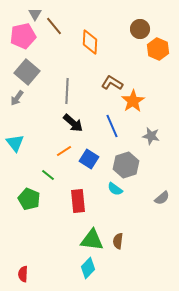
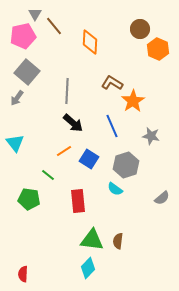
green pentagon: rotated 15 degrees counterclockwise
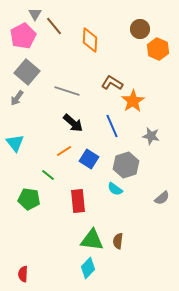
pink pentagon: rotated 15 degrees counterclockwise
orange diamond: moved 2 px up
gray line: rotated 75 degrees counterclockwise
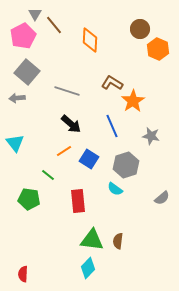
brown line: moved 1 px up
gray arrow: rotated 49 degrees clockwise
black arrow: moved 2 px left, 1 px down
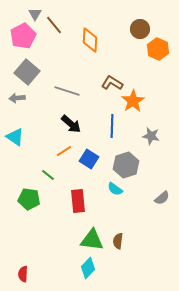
blue line: rotated 25 degrees clockwise
cyan triangle: moved 6 px up; rotated 18 degrees counterclockwise
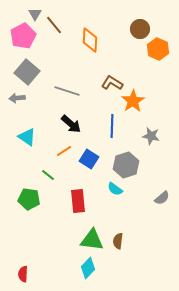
cyan triangle: moved 12 px right
